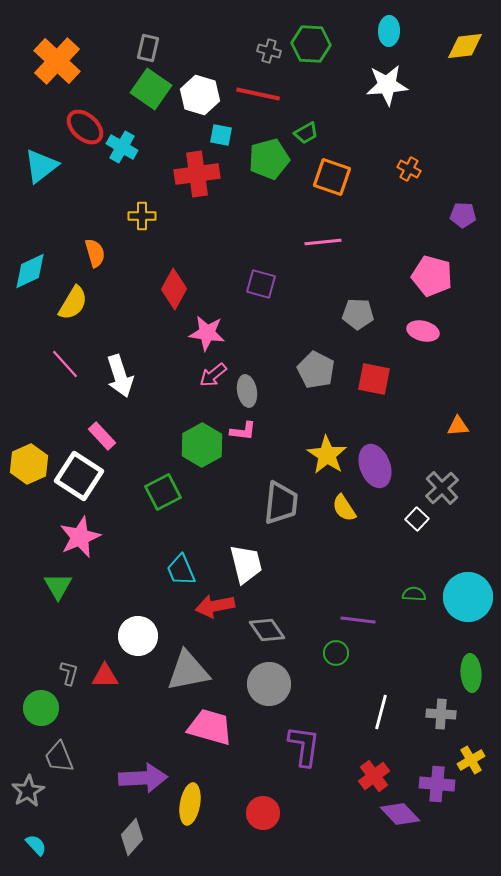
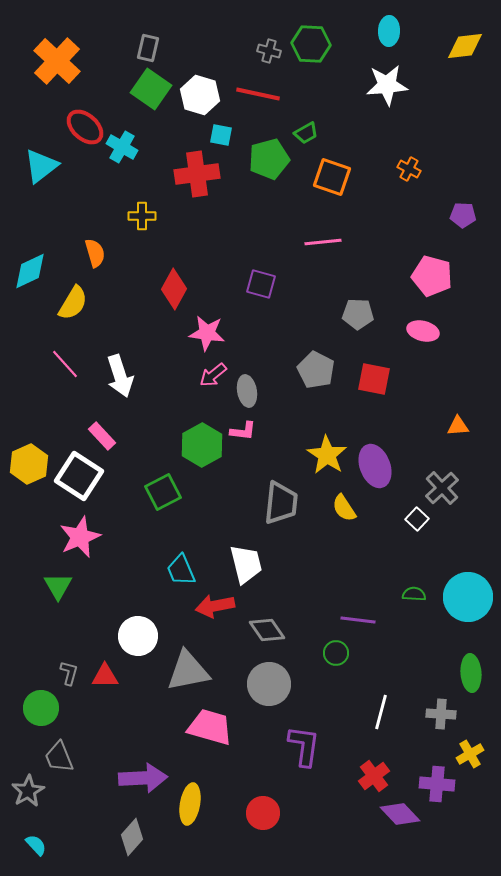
yellow cross at (471, 760): moved 1 px left, 6 px up
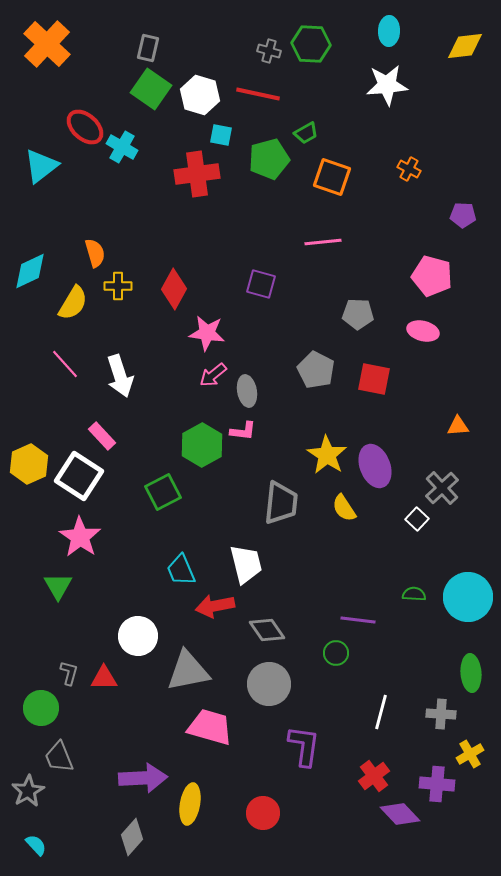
orange cross at (57, 61): moved 10 px left, 17 px up
yellow cross at (142, 216): moved 24 px left, 70 px down
pink star at (80, 537): rotated 15 degrees counterclockwise
red triangle at (105, 676): moved 1 px left, 2 px down
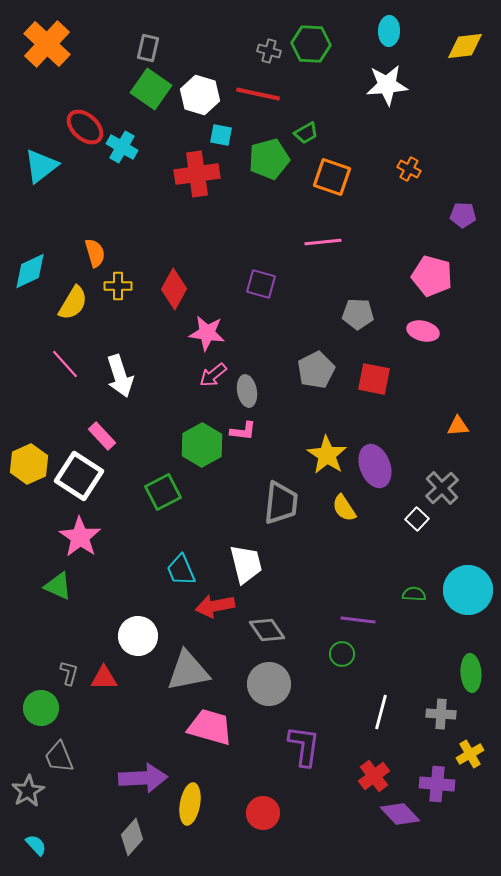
gray pentagon at (316, 370): rotated 18 degrees clockwise
green triangle at (58, 586): rotated 36 degrees counterclockwise
cyan circle at (468, 597): moved 7 px up
green circle at (336, 653): moved 6 px right, 1 px down
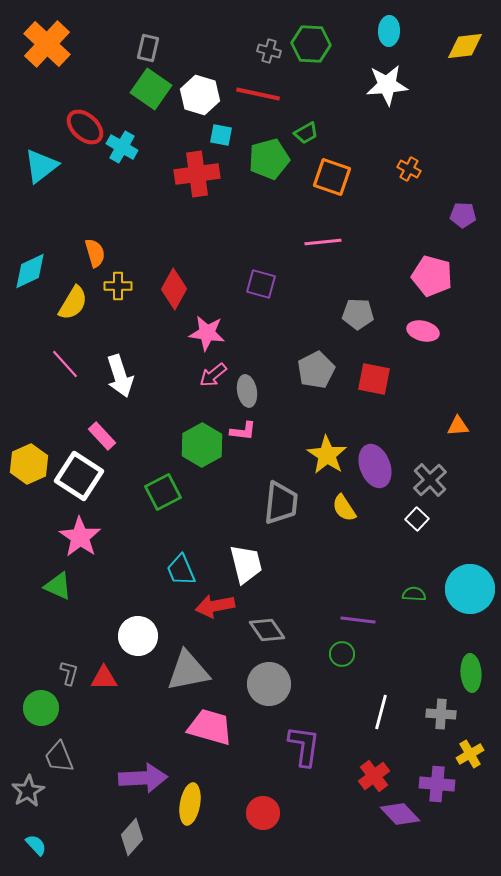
gray cross at (442, 488): moved 12 px left, 8 px up
cyan circle at (468, 590): moved 2 px right, 1 px up
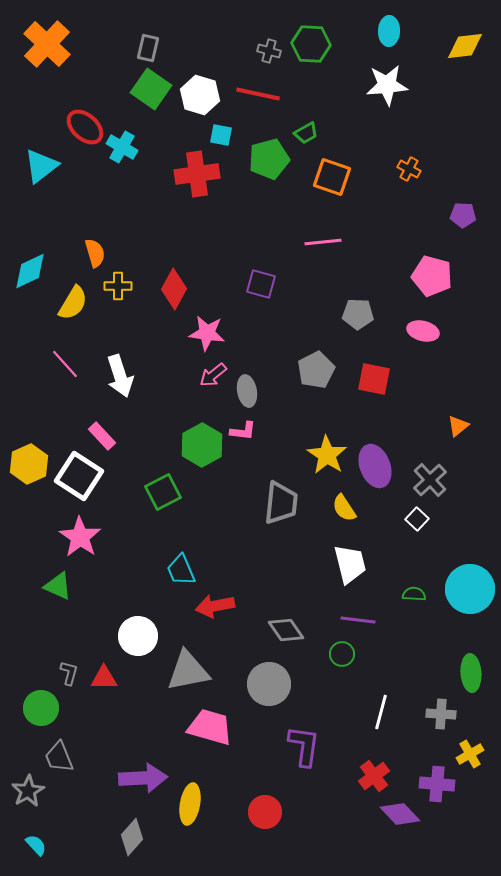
orange triangle at (458, 426): rotated 35 degrees counterclockwise
white trapezoid at (246, 564): moved 104 px right
gray diamond at (267, 630): moved 19 px right
red circle at (263, 813): moved 2 px right, 1 px up
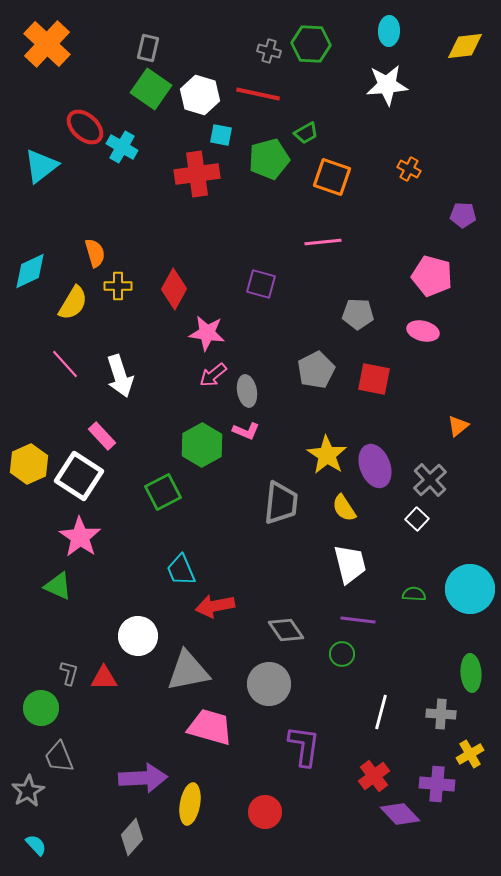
pink L-shape at (243, 431): moved 3 px right; rotated 16 degrees clockwise
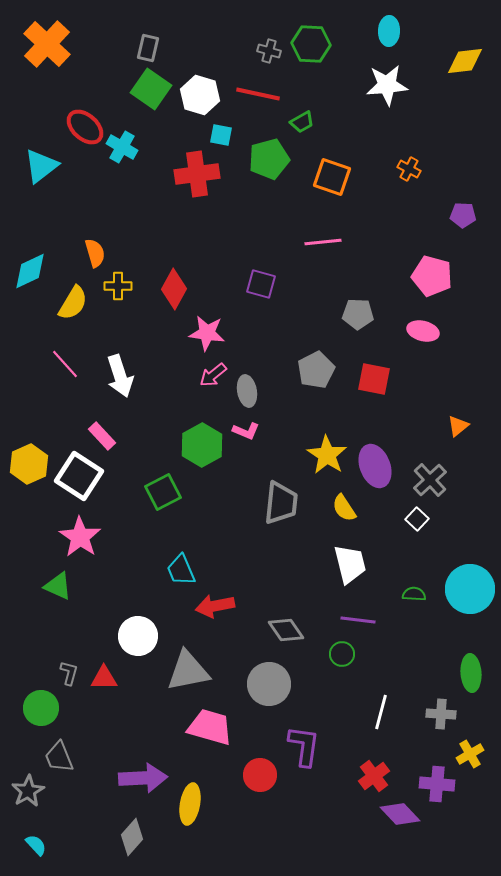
yellow diamond at (465, 46): moved 15 px down
green trapezoid at (306, 133): moved 4 px left, 11 px up
red circle at (265, 812): moved 5 px left, 37 px up
